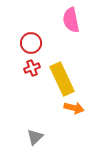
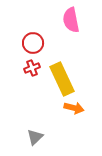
red circle: moved 2 px right
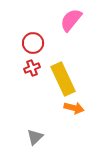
pink semicircle: rotated 50 degrees clockwise
yellow rectangle: moved 1 px right
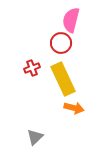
pink semicircle: rotated 25 degrees counterclockwise
red circle: moved 28 px right
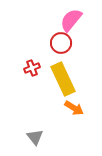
pink semicircle: rotated 25 degrees clockwise
orange arrow: rotated 18 degrees clockwise
gray triangle: rotated 24 degrees counterclockwise
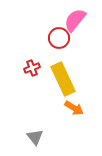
pink semicircle: moved 4 px right
red circle: moved 2 px left, 5 px up
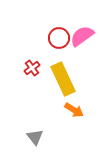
pink semicircle: moved 7 px right, 16 px down; rotated 15 degrees clockwise
red cross: rotated 14 degrees counterclockwise
orange arrow: moved 2 px down
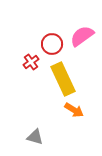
red circle: moved 7 px left, 6 px down
red cross: moved 1 px left, 6 px up
gray triangle: rotated 36 degrees counterclockwise
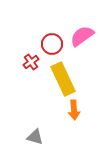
orange arrow: rotated 54 degrees clockwise
